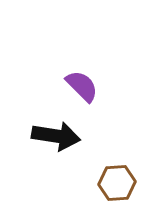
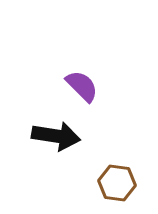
brown hexagon: rotated 12 degrees clockwise
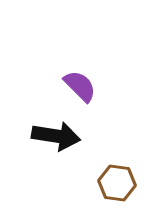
purple semicircle: moved 2 px left
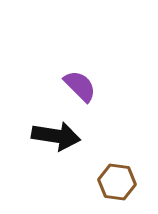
brown hexagon: moved 1 px up
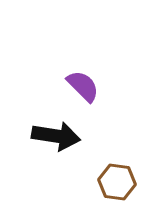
purple semicircle: moved 3 px right
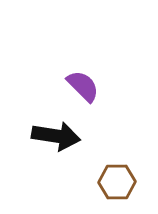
brown hexagon: rotated 9 degrees counterclockwise
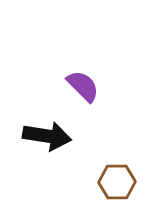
black arrow: moved 9 px left
